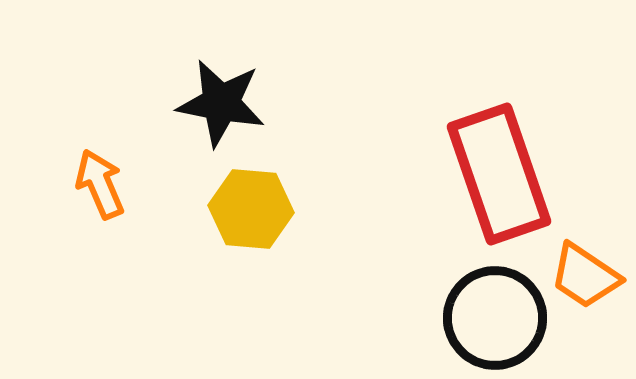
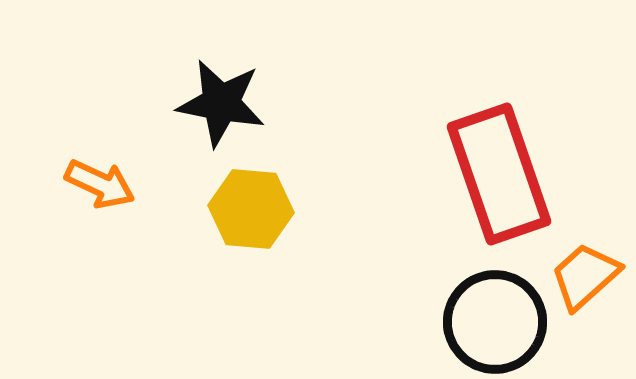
orange arrow: rotated 138 degrees clockwise
orange trapezoid: rotated 104 degrees clockwise
black circle: moved 4 px down
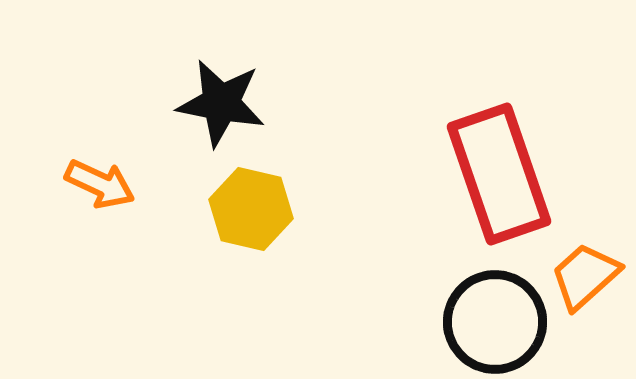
yellow hexagon: rotated 8 degrees clockwise
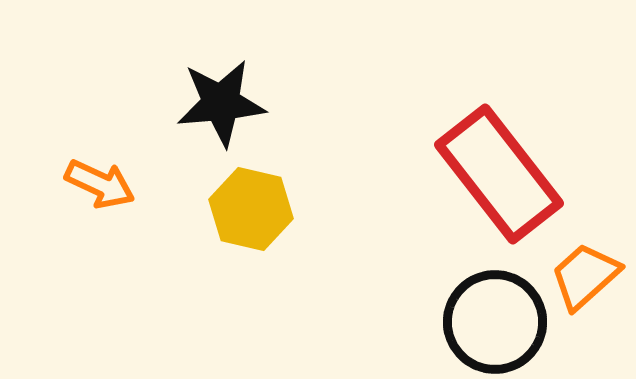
black star: rotated 16 degrees counterclockwise
red rectangle: rotated 19 degrees counterclockwise
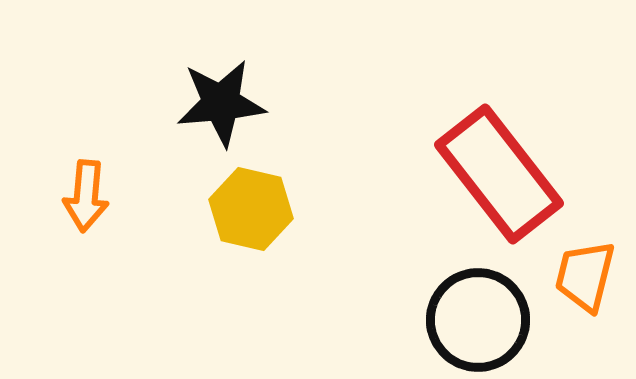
orange arrow: moved 14 px left, 12 px down; rotated 70 degrees clockwise
orange trapezoid: rotated 34 degrees counterclockwise
black circle: moved 17 px left, 2 px up
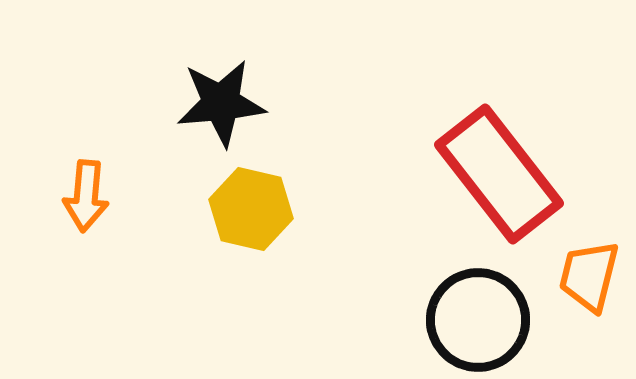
orange trapezoid: moved 4 px right
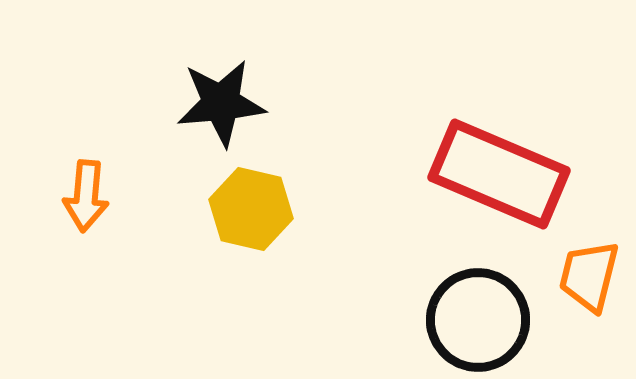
red rectangle: rotated 29 degrees counterclockwise
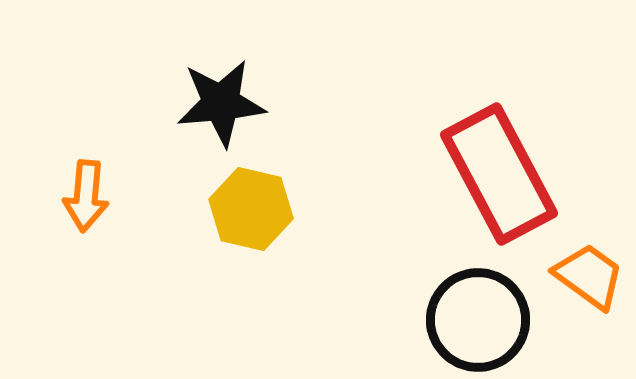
red rectangle: rotated 39 degrees clockwise
orange trapezoid: rotated 112 degrees clockwise
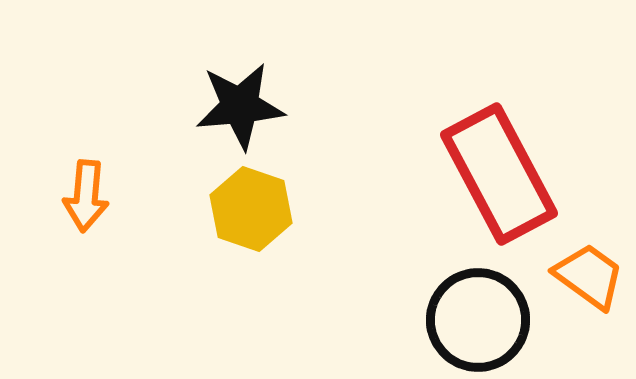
black star: moved 19 px right, 3 px down
yellow hexagon: rotated 6 degrees clockwise
